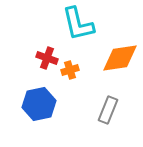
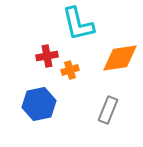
red cross: moved 2 px up; rotated 30 degrees counterclockwise
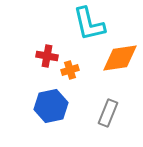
cyan L-shape: moved 11 px right
red cross: rotated 20 degrees clockwise
blue hexagon: moved 12 px right, 2 px down
gray rectangle: moved 3 px down
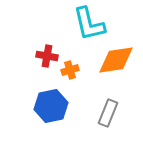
orange diamond: moved 4 px left, 2 px down
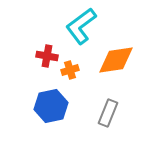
cyan L-shape: moved 8 px left, 2 px down; rotated 66 degrees clockwise
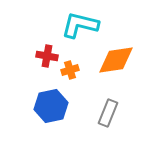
cyan L-shape: moved 1 px left, 1 px up; rotated 51 degrees clockwise
